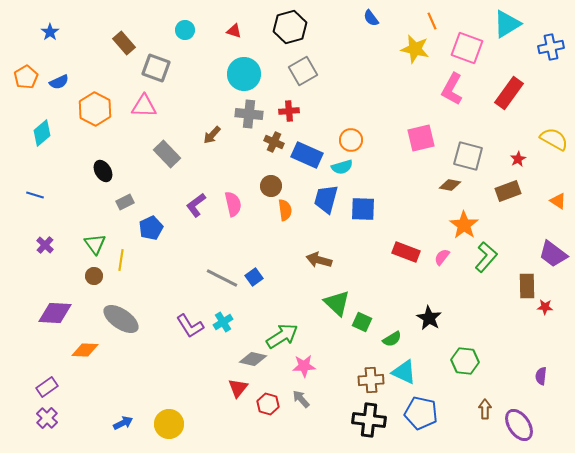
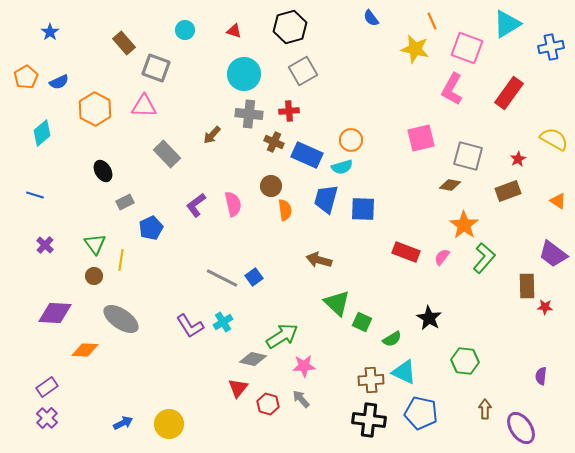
green L-shape at (486, 257): moved 2 px left, 1 px down
purple ellipse at (519, 425): moved 2 px right, 3 px down
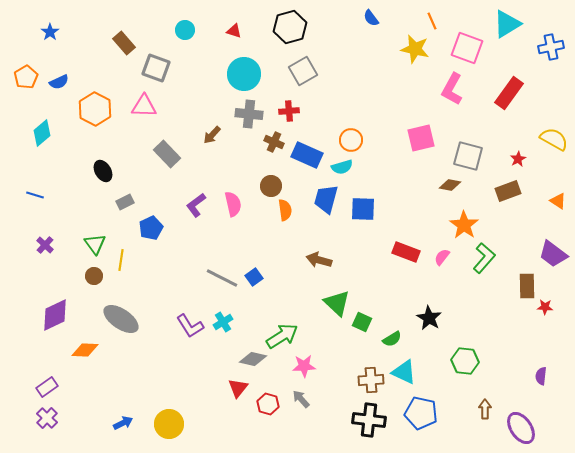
purple diamond at (55, 313): moved 2 px down; rotated 28 degrees counterclockwise
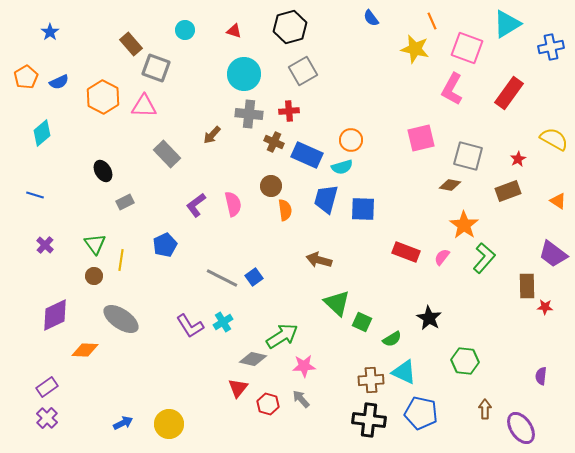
brown rectangle at (124, 43): moved 7 px right, 1 px down
orange hexagon at (95, 109): moved 8 px right, 12 px up
blue pentagon at (151, 228): moved 14 px right, 17 px down
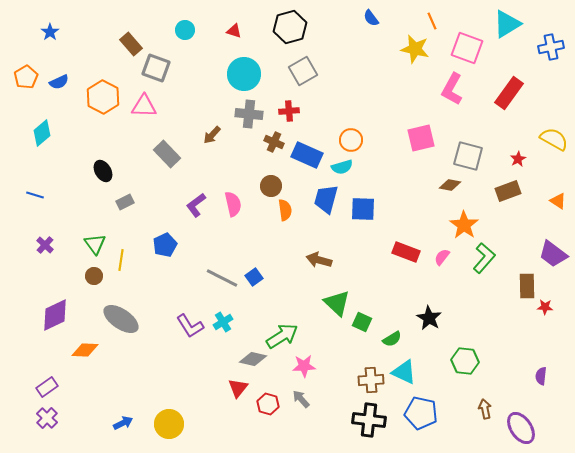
brown arrow at (485, 409): rotated 12 degrees counterclockwise
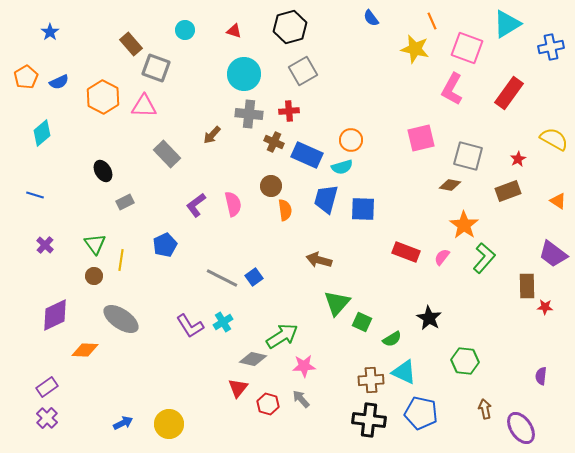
green triangle at (337, 303): rotated 28 degrees clockwise
